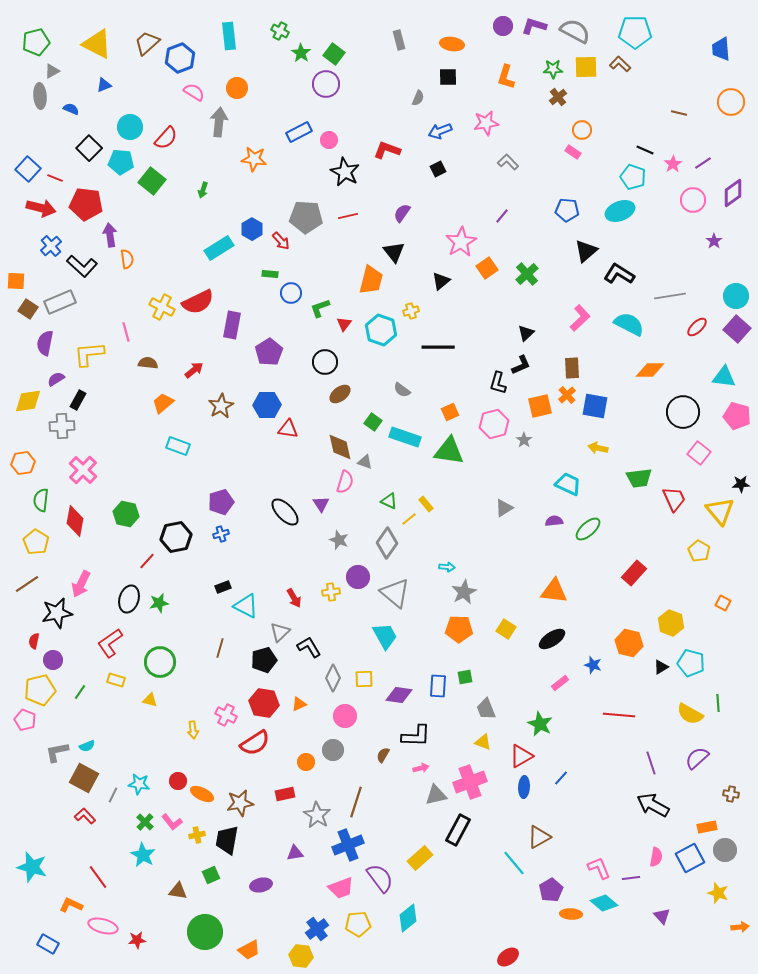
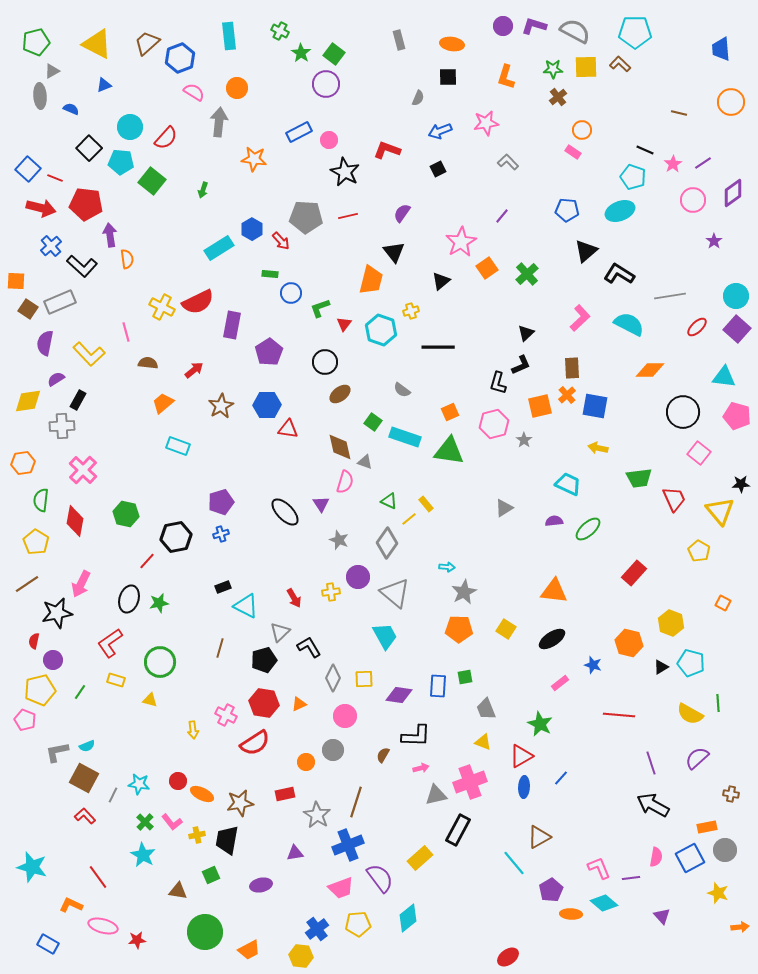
yellow L-shape at (89, 354): rotated 128 degrees counterclockwise
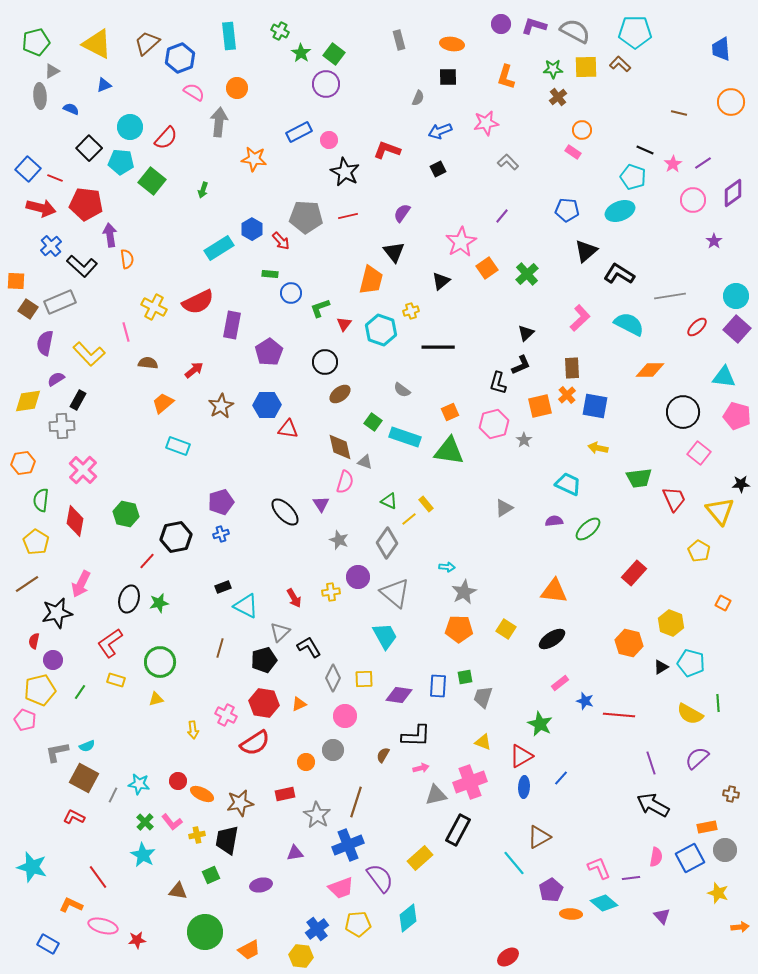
purple circle at (503, 26): moved 2 px left, 2 px up
yellow cross at (162, 307): moved 8 px left
blue star at (593, 665): moved 8 px left, 36 px down
yellow triangle at (150, 700): moved 6 px right, 1 px up; rotated 28 degrees counterclockwise
gray trapezoid at (486, 709): moved 3 px left, 12 px up; rotated 40 degrees clockwise
red L-shape at (85, 816): moved 11 px left, 1 px down; rotated 20 degrees counterclockwise
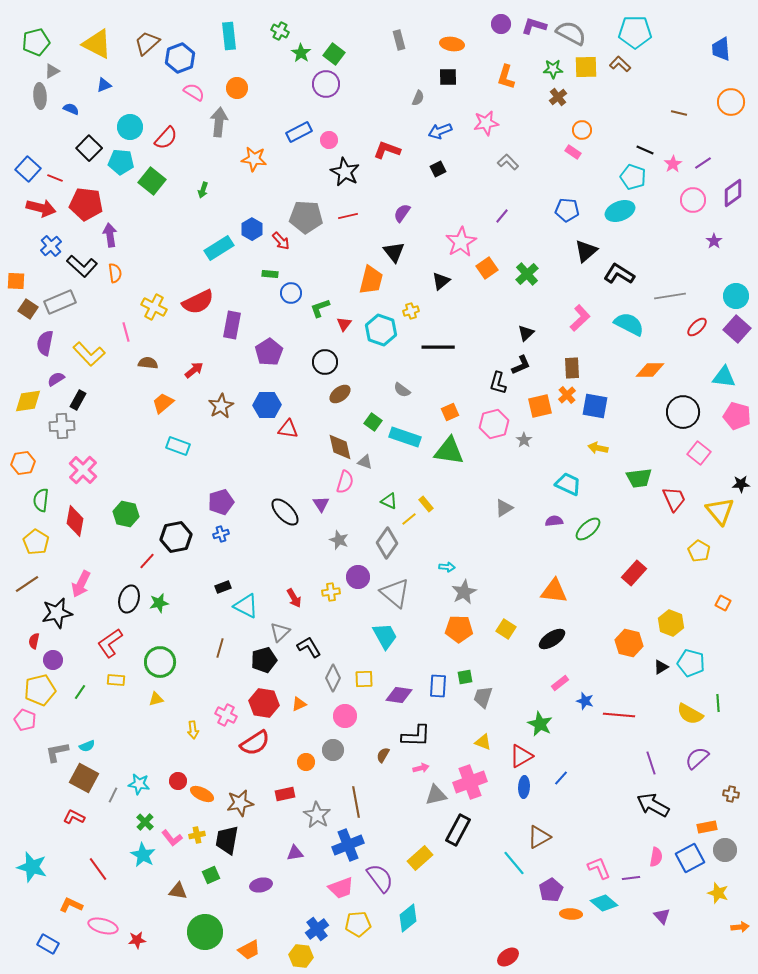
gray semicircle at (575, 31): moved 4 px left, 2 px down
orange semicircle at (127, 259): moved 12 px left, 14 px down
yellow rectangle at (116, 680): rotated 12 degrees counterclockwise
brown line at (356, 802): rotated 28 degrees counterclockwise
pink L-shape at (172, 822): moved 16 px down
red line at (98, 877): moved 8 px up
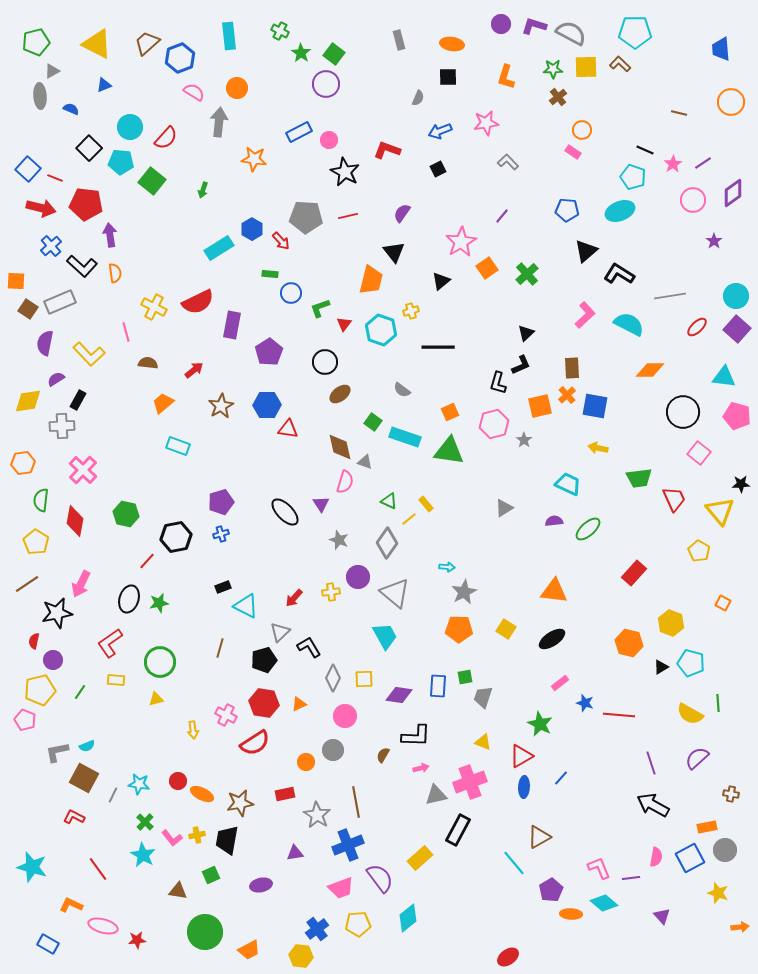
pink L-shape at (580, 318): moved 5 px right, 3 px up
red arrow at (294, 598): rotated 72 degrees clockwise
blue star at (585, 701): moved 2 px down
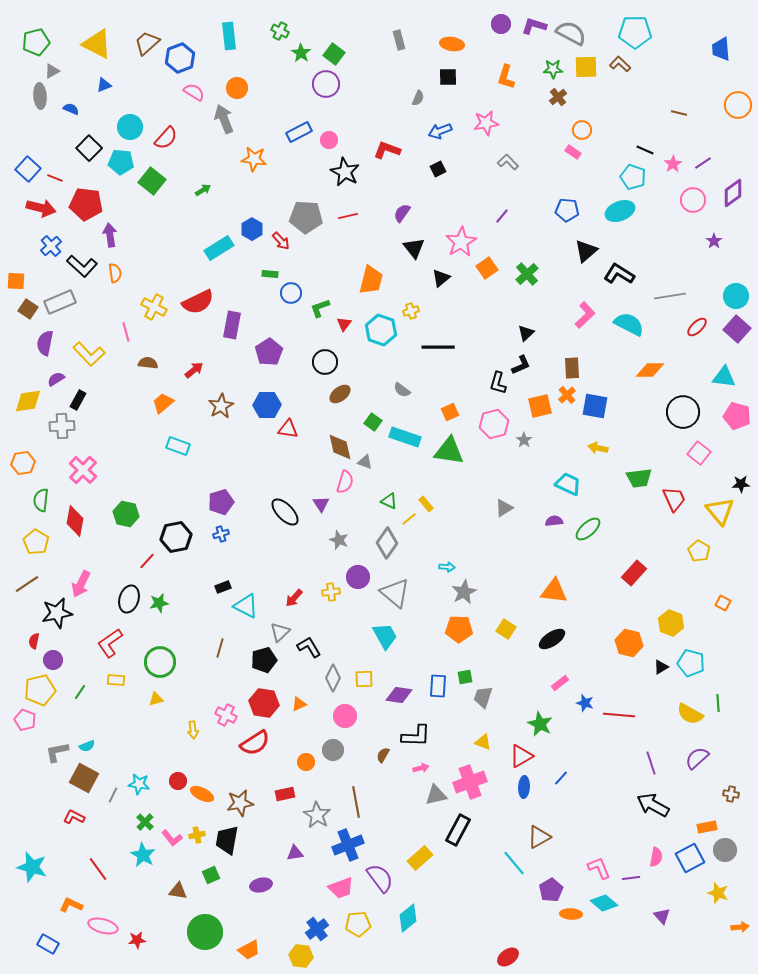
orange circle at (731, 102): moved 7 px right, 3 px down
gray arrow at (219, 122): moved 5 px right, 3 px up; rotated 28 degrees counterclockwise
green arrow at (203, 190): rotated 140 degrees counterclockwise
black triangle at (394, 252): moved 20 px right, 4 px up
black triangle at (441, 281): moved 3 px up
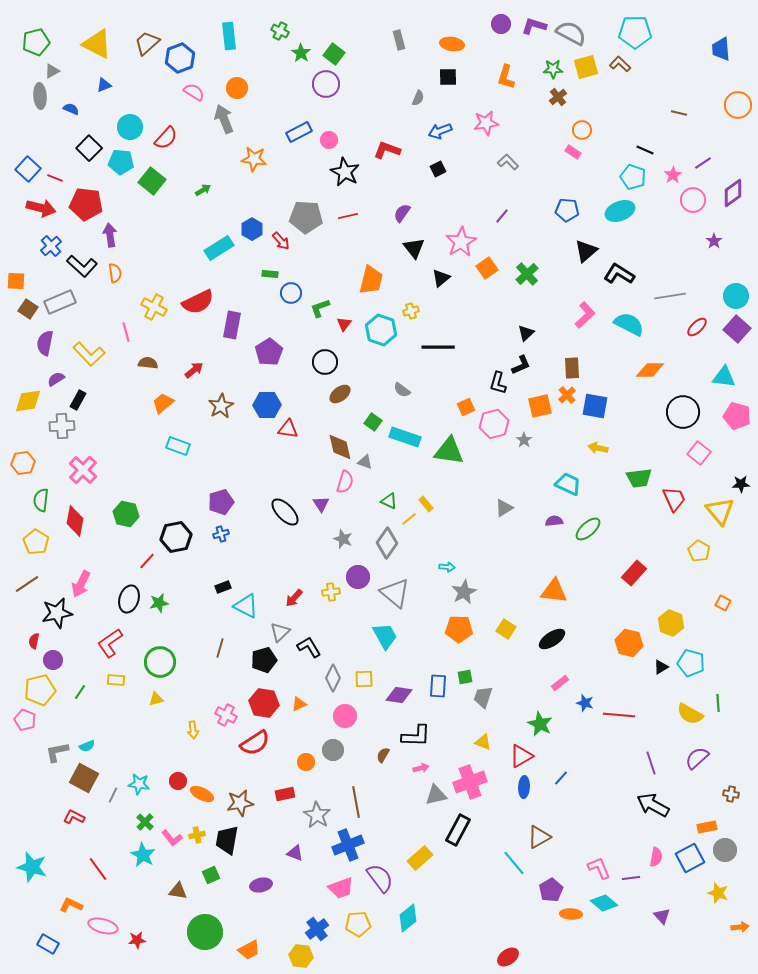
yellow square at (586, 67): rotated 15 degrees counterclockwise
pink star at (673, 164): moved 11 px down
orange square at (450, 412): moved 16 px right, 5 px up
gray star at (339, 540): moved 4 px right, 1 px up
purple triangle at (295, 853): rotated 30 degrees clockwise
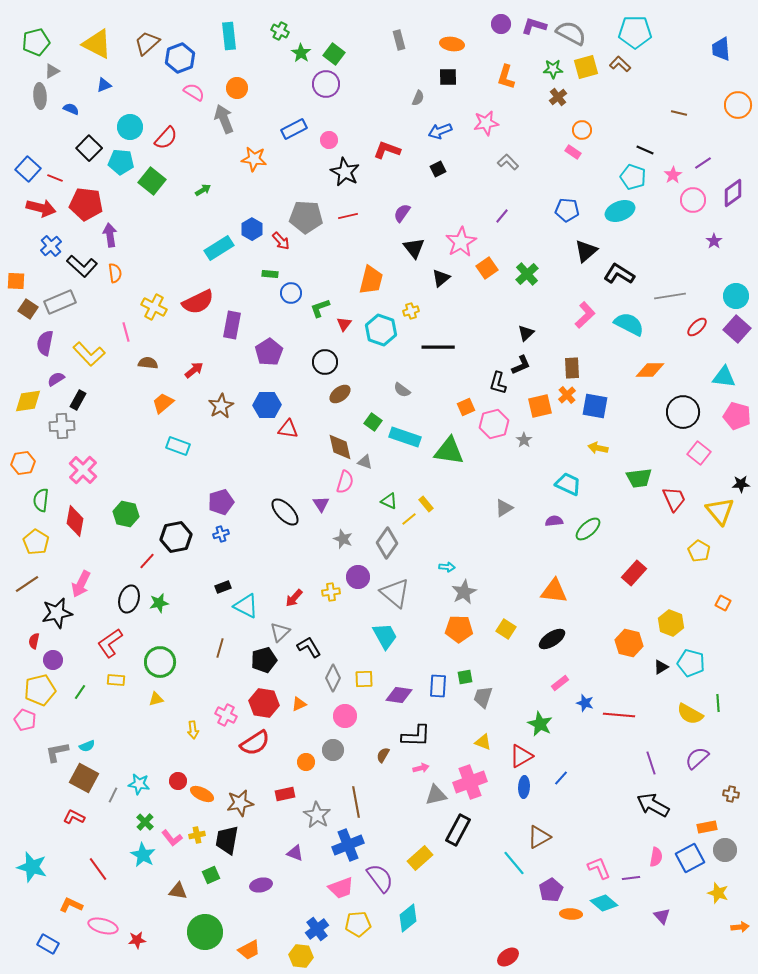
blue rectangle at (299, 132): moved 5 px left, 3 px up
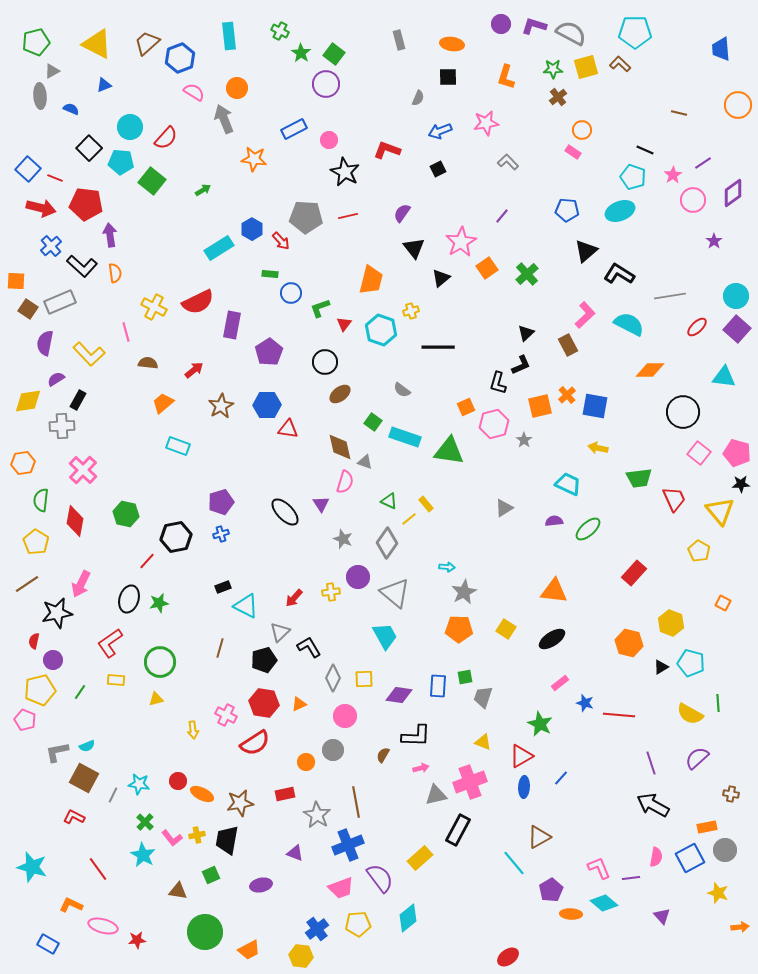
brown rectangle at (572, 368): moved 4 px left, 23 px up; rotated 25 degrees counterclockwise
pink pentagon at (737, 416): moved 37 px down
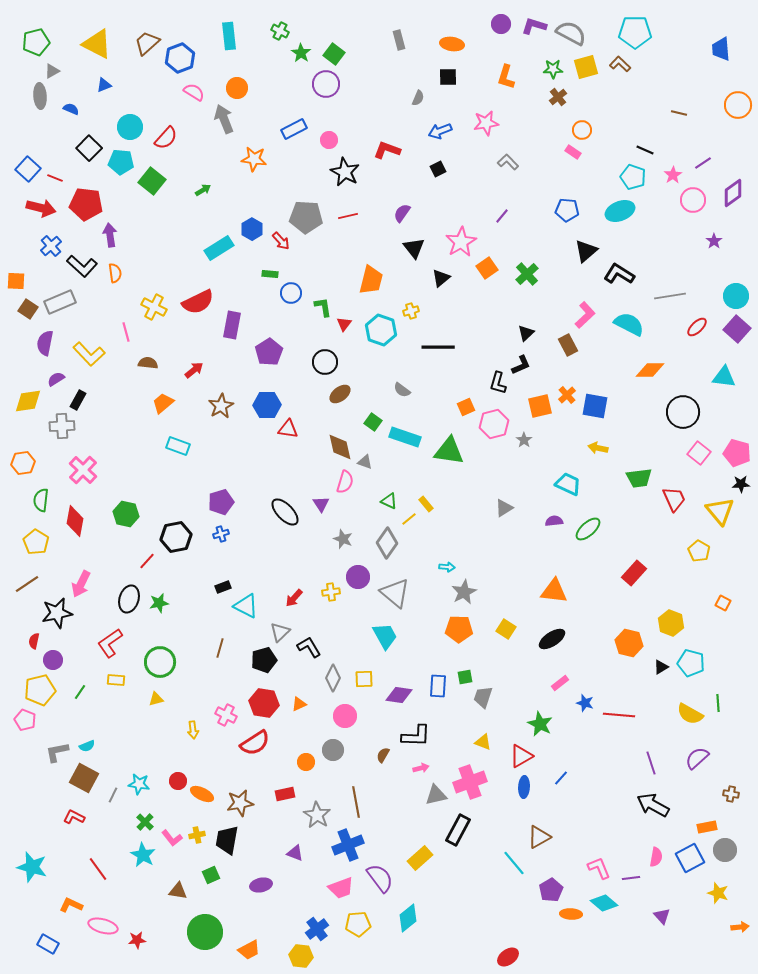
green L-shape at (320, 308): moved 3 px right, 1 px up; rotated 100 degrees clockwise
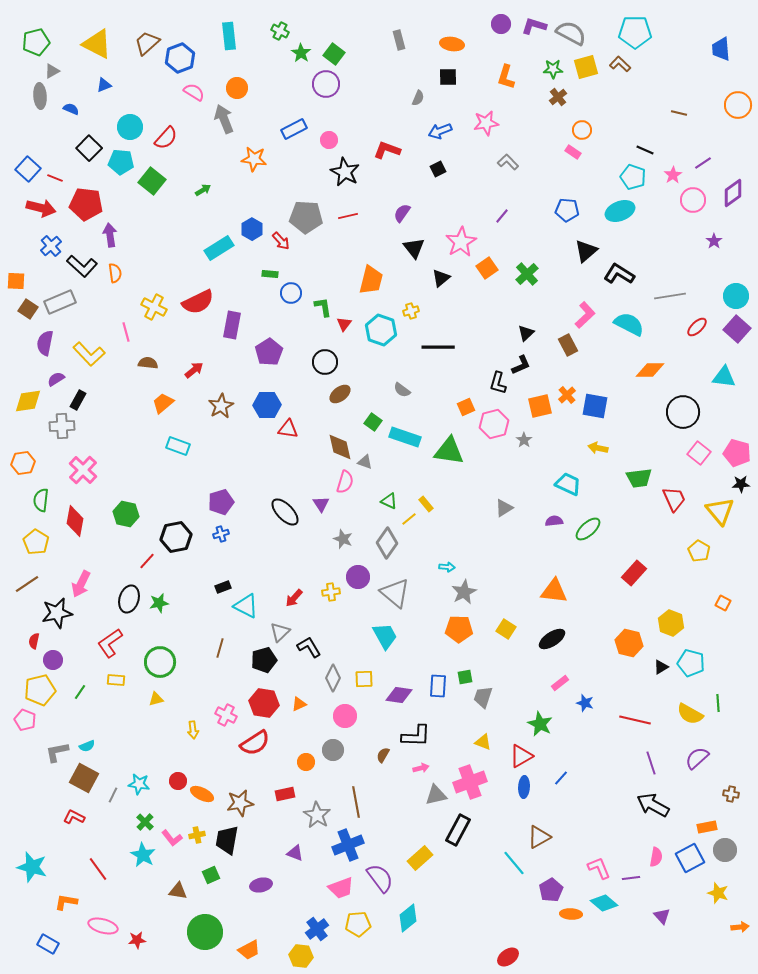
red line at (619, 715): moved 16 px right, 5 px down; rotated 8 degrees clockwise
orange L-shape at (71, 905): moved 5 px left, 3 px up; rotated 15 degrees counterclockwise
